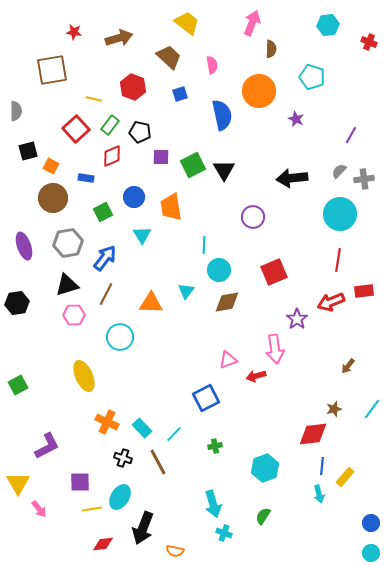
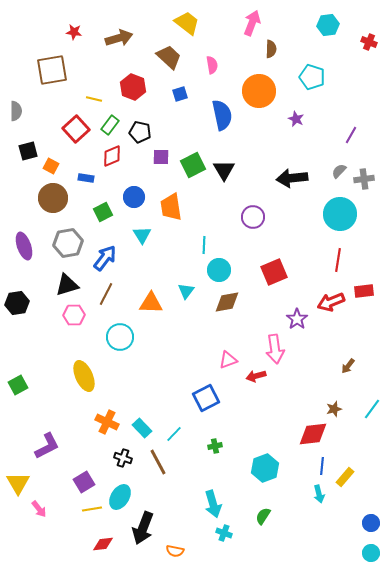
purple square at (80, 482): moved 4 px right; rotated 30 degrees counterclockwise
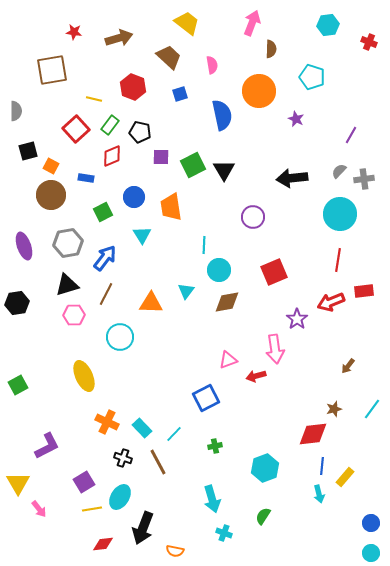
brown circle at (53, 198): moved 2 px left, 3 px up
cyan arrow at (213, 504): moved 1 px left, 5 px up
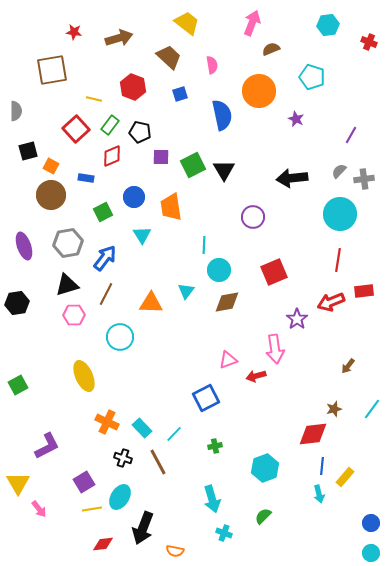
brown semicircle at (271, 49): rotated 114 degrees counterclockwise
green semicircle at (263, 516): rotated 12 degrees clockwise
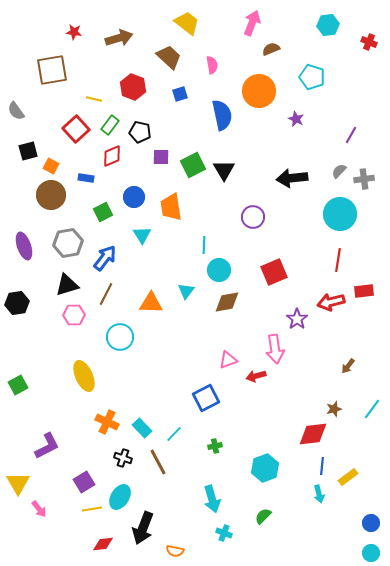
gray semicircle at (16, 111): rotated 144 degrees clockwise
red arrow at (331, 302): rotated 8 degrees clockwise
yellow rectangle at (345, 477): moved 3 px right; rotated 12 degrees clockwise
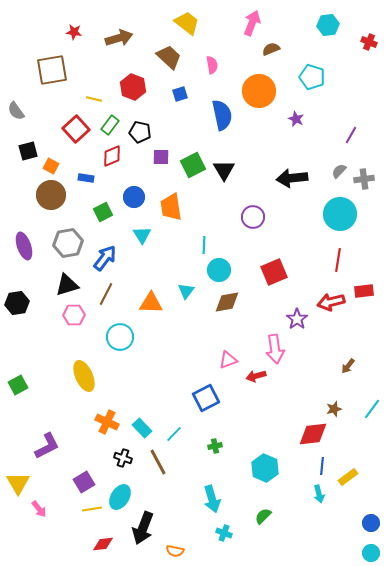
cyan hexagon at (265, 468): rotated 16 degrees counterclockwise
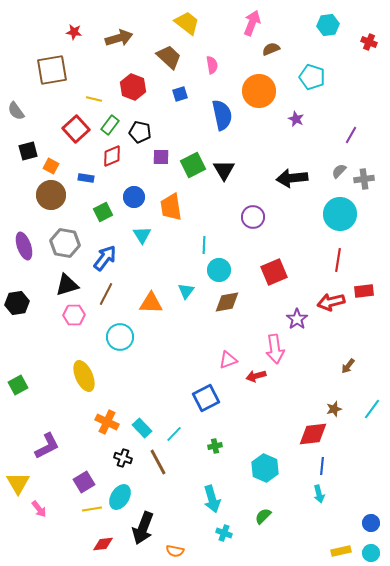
gray hexagon at (68, 243): moved 3 px left; rotated 20 degrees clockwise
yellow rectangle at (348, 477): moved 7 px left, 74 px down; rotated 24 degrees clockwise
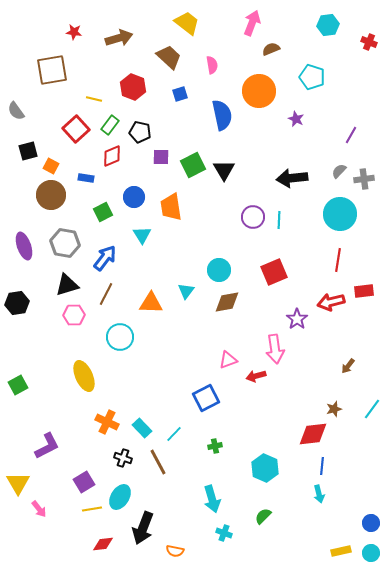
cyan line at (204, 245): moved 75 px right, 25 px up
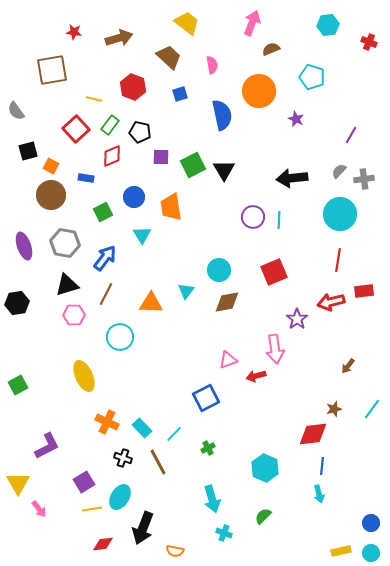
green cross at (215, 446): moved 7 px left, 2 px down; rotated 16 degrees counterclockwise
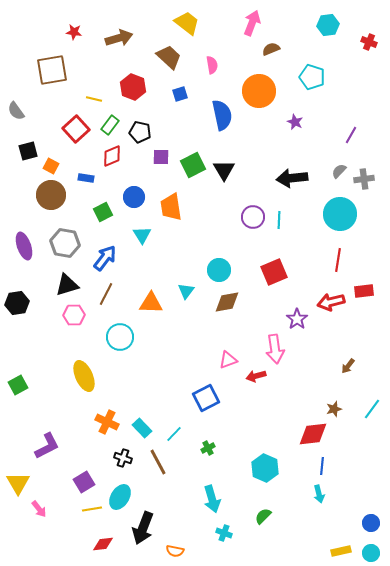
purple star at (296, 119): moved 1 px left, 3 px down
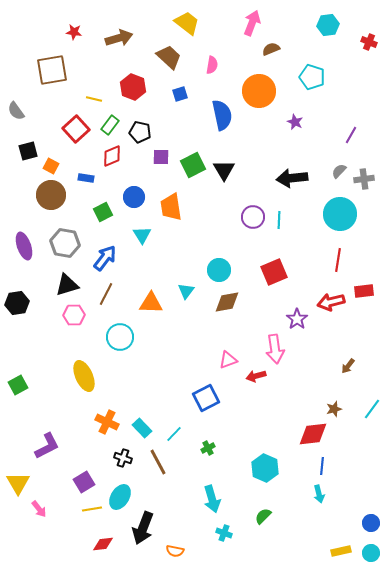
pink semicircle at (212, 65): rotated 18 degrees clockwise
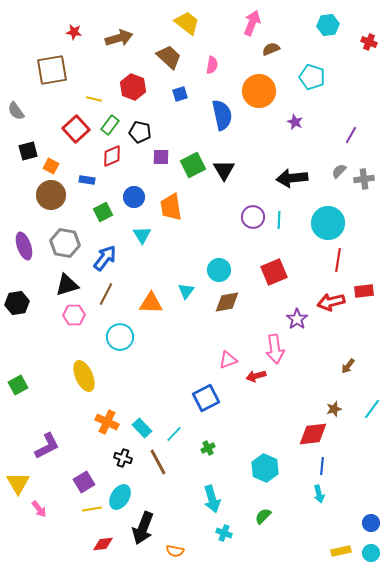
blue rectangle at (86, 178): moved 1 px right, 2 px down
cyan circle at (340, 214): moved 12 px left, 9 px down
